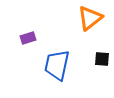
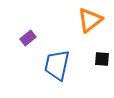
orange triangle: moved 2 px down
purple rectangle: rotated 21 degrees counterclockwise
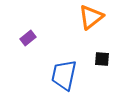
orange triangle: moved 1 px right, 3 px up
blue trapezoid: moved 7 px right, 10 px down
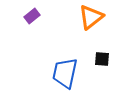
purple rectangle: moved 4 px right, 22 px up
blue trapezoid: moved 1 px right, 2 px up
